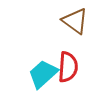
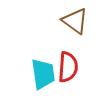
cyan trapezoid: rotated 124 degrees clockwise
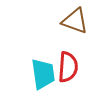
brown triangle: rotated 16 degrees counterclockwise
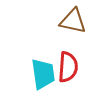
brown triangle: moved 2 px left; rotated 8 degrees counterclockwise
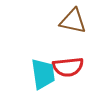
red semicircle: rotated 80 degrees clockwise
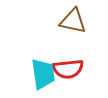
red semicircle: moved 2 px down
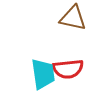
brown triangle: moved 3 px up
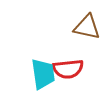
brown triangle: moved 14 px right, 9 px down
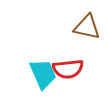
cyan trapezoid: rotated 16 degrees counterclockwise
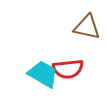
cyan trapezoid: rotated 36 degrees counterclockwise
